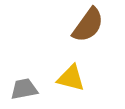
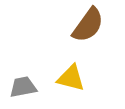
gray trapezoid: moved 1 px left, 2 px up
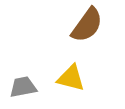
brown semicircle: moved 1 px left
